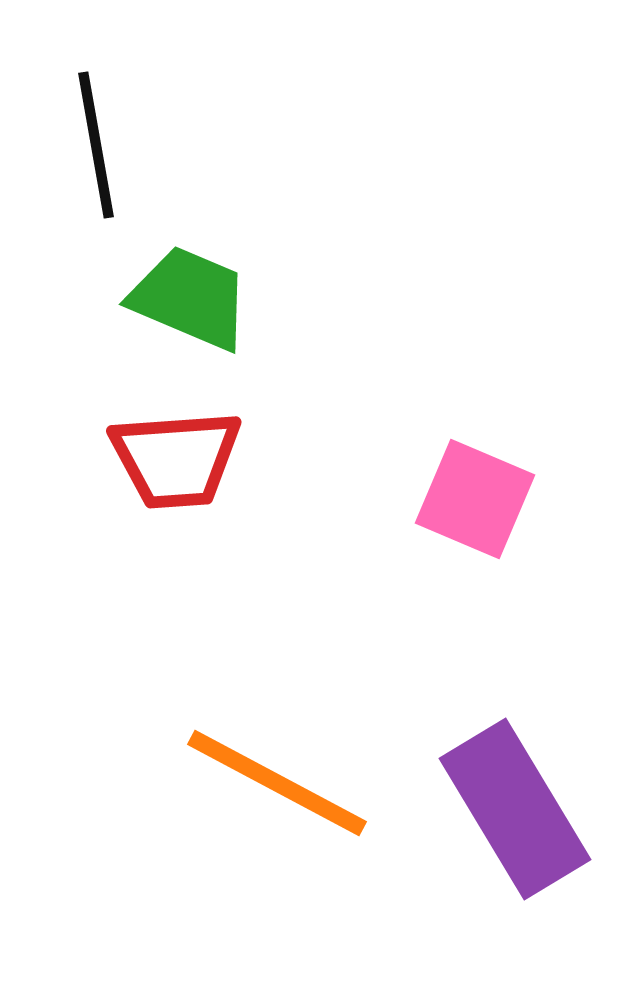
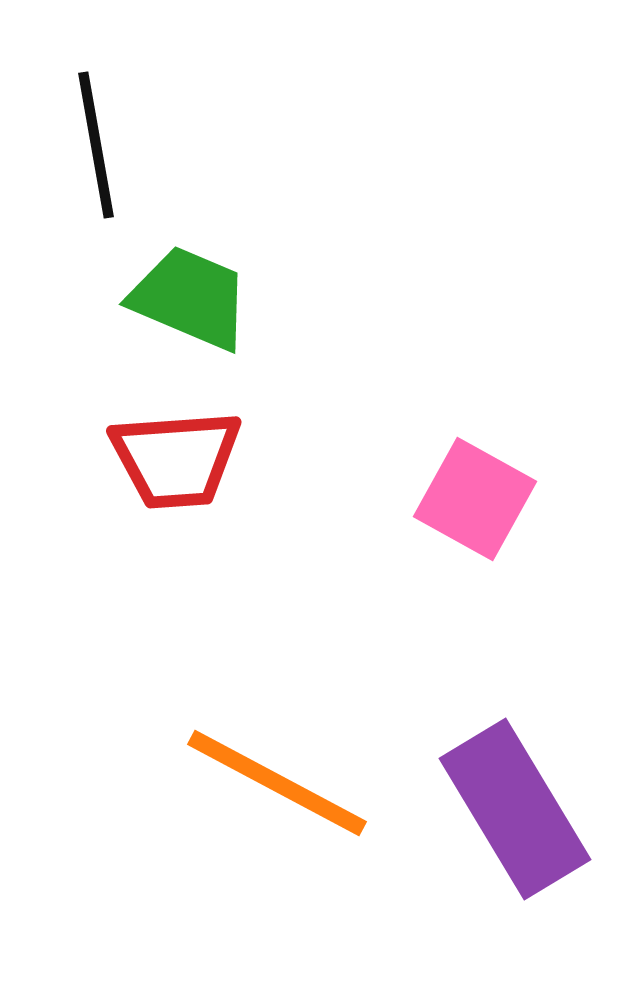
pink square: rotated 6 degrees clockwise
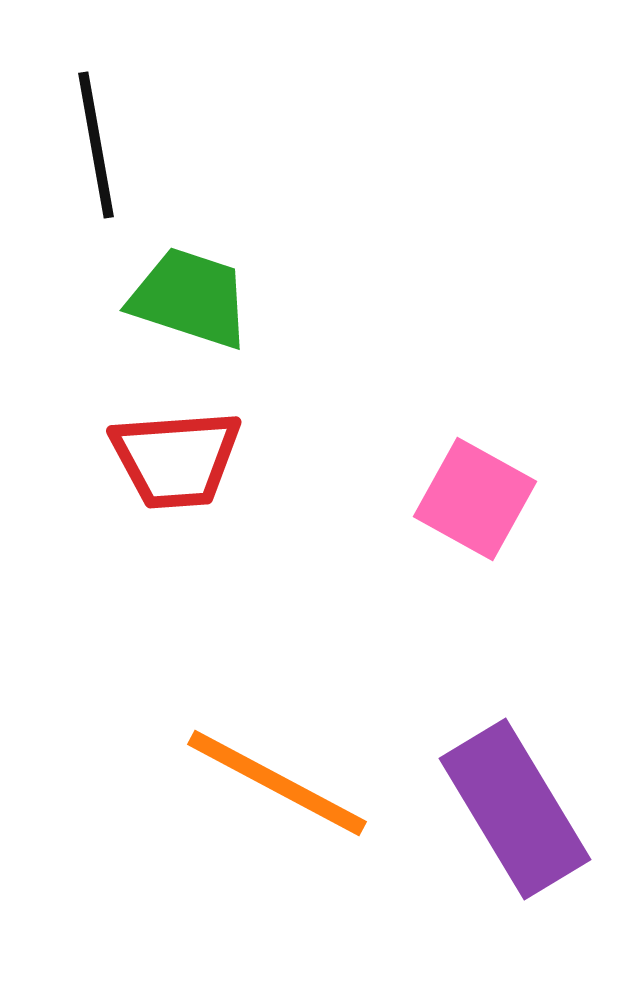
green trapezoid: rotated 5 degrees counterclockwise
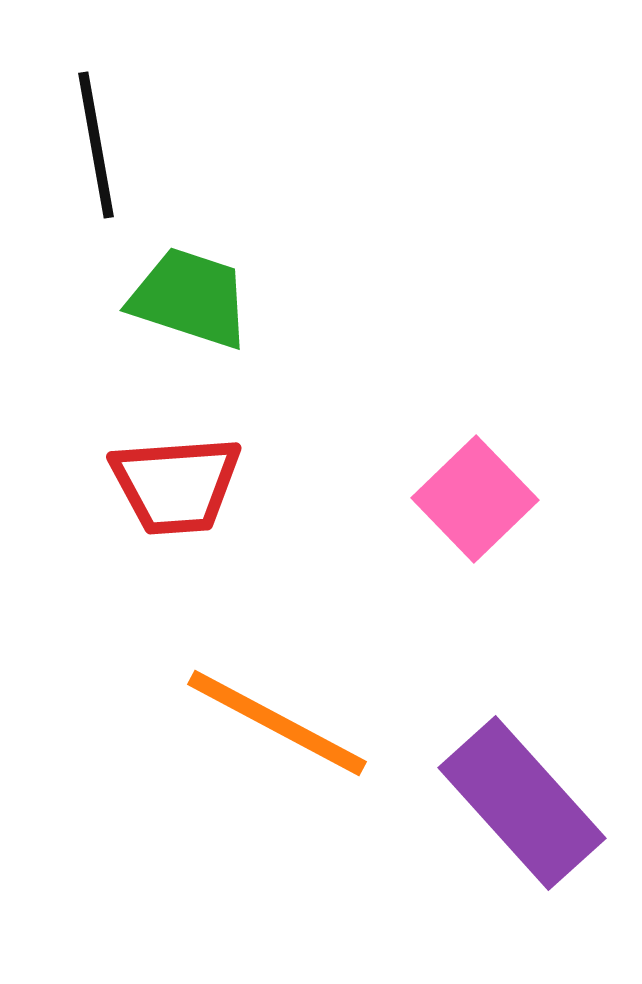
red trapezoid: moved 26 px down
pink square: rotated 17 degrees clockwise
orange line: moved 60 px up
purple rectangle: moved 7 px right, 6 px up; rotated 11 degrees counterclockwise
